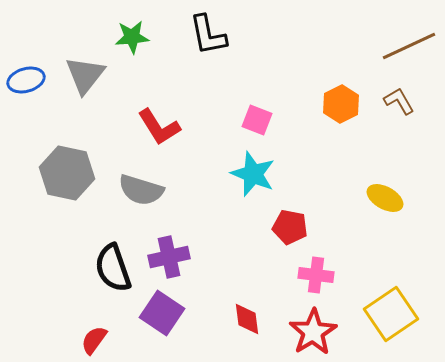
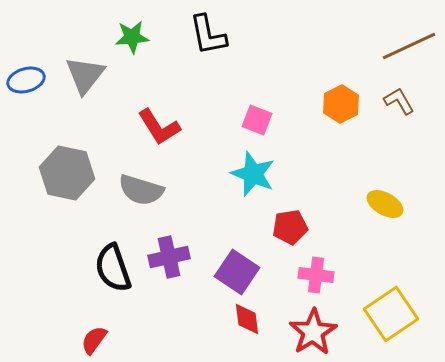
yellow ellipse: moved 6 px down
red pentagon: rotated 20 degrees counterclockwise
purple square: moved 75 px right, 41 px up
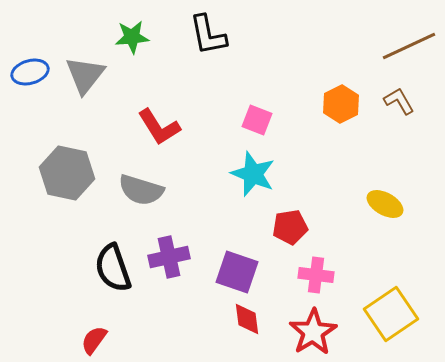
blue ellipse: moved 4 px right, 8 px up
purple square: rotated 15 degrees counterclockwise
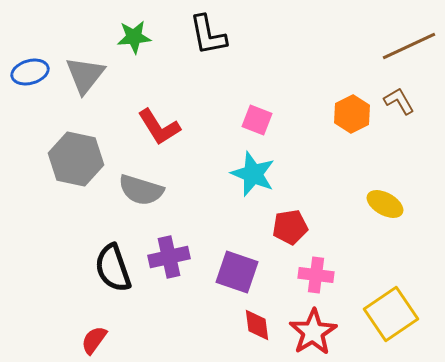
green star: moved 2 px right
orange hexagon: moved 11 px right, 10 px down
gray hexagon: moved 9 px right, 14 px up
red diamond: moved 10 px right, 6 px down
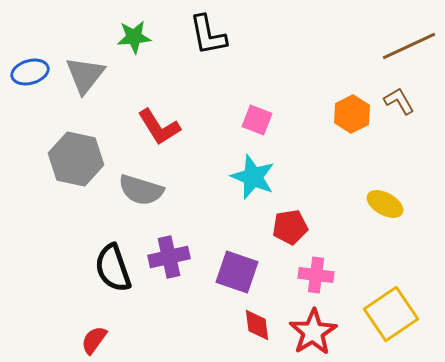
cyan star: moved 3 px down
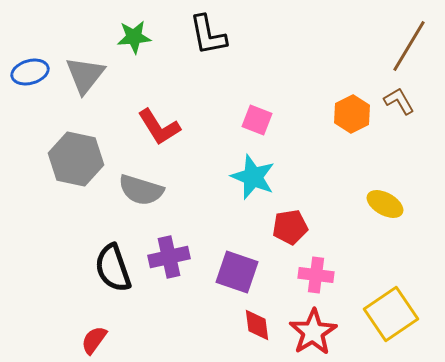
brown line: rotated 34 degrees counterclockwise
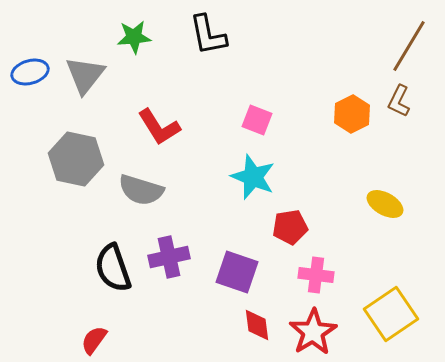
brown L-shape: rotated 124 degrees counterclockwise
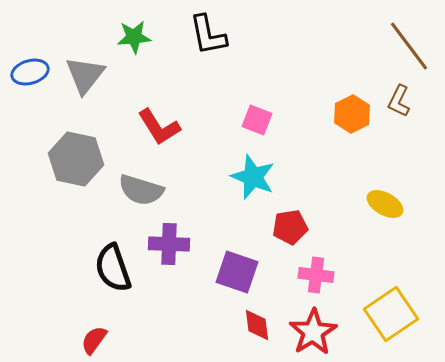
brown line: rotated 68 degrees counterclockwise
purple cross: moved 13 px up; rotated 15 degrees clockwise
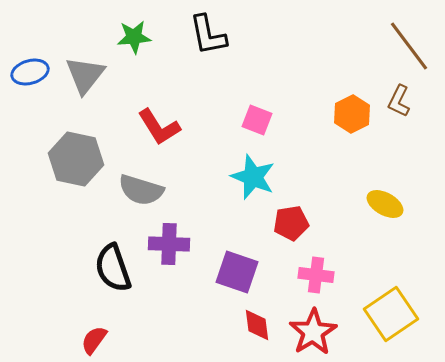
red pentagon: moved 1 px right, 4 px up
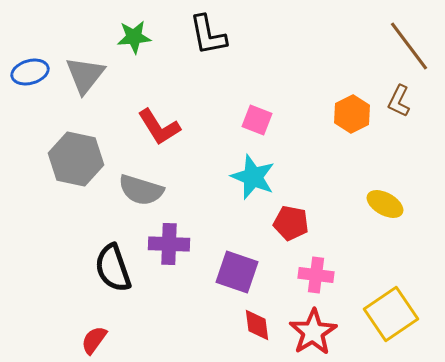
red pentagon: rotated 20 degrees clockwise
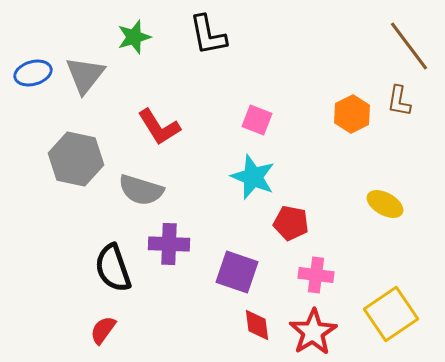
green star: rotated 12 degrees counterclockwise
blue ellipse: moved 3 px right, 1 px down
brown L-shape: rotated 16 degrees counterclockwise
red semicircle: moved 9 px right, 10 px up
